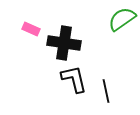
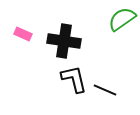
pink rectangle: moved 8 px left, 5 px down
black cross: moved 2 px up
black line: moved 1 px left, 1 px up; rotated 55 degrees counterclockwise
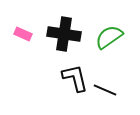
green semicircle: moved 13 px left, 18 px down
black cross: moved 7 px up
black L-shape: moved 1 px right, 1 px up
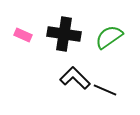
pink rectangle: moved 1 px down
black L-shape: rotated 32 degrees counterclockwise
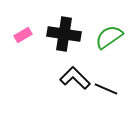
pink rectangle: rotated 54 degrees counterclockwise
black line: moved 1 px right, 1 px up
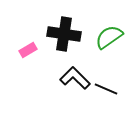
pink rectangle: moved 5 px right, 15 px down
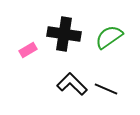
black L-shape: moved 3 px left, 6 px down
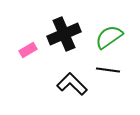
black cross: rotated 32 degrees counterclockwise
black line: moved 2 px right, 19 px up; rotated 15 degrees counterclockwise
